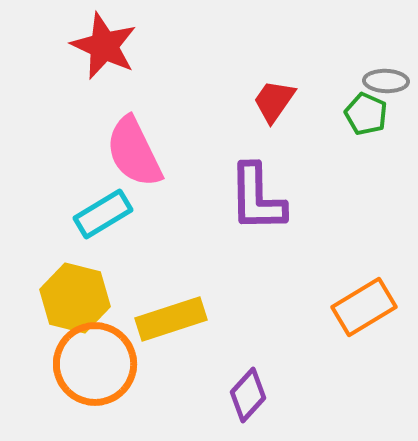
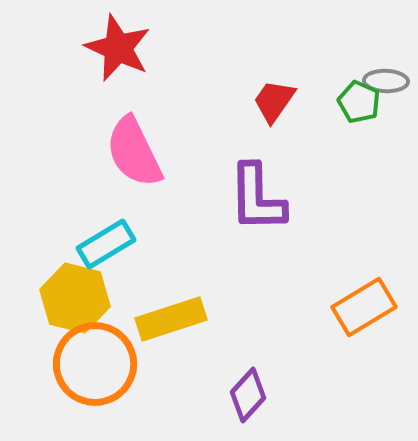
red star: moved 14 px right, 2 px down
green pentagon: moved 7 px left, 12 px up
cyan rectangle: moved 3 px right, 30 px down
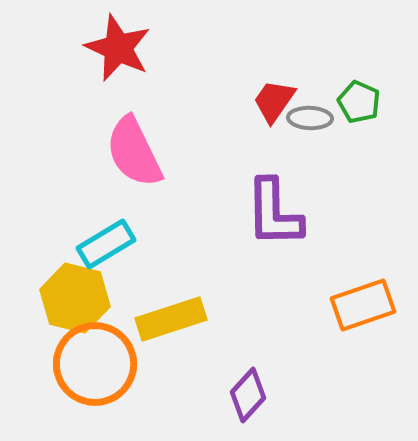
gray ellipse: moved 76 px left, 37 px down
purple L-shape: moved 17 px right, 15 px down
orange rectangle: moved 1 px left, 2 px up; rotated 12 degrees clockwise
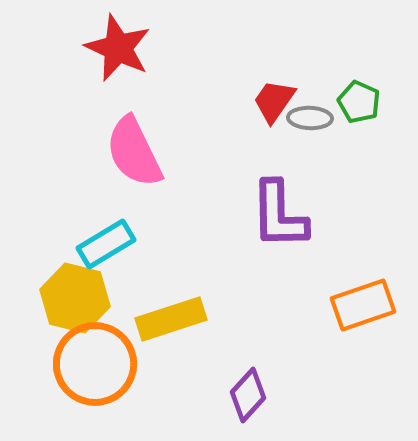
purple L-shape: moved 5 px right, 2 px down
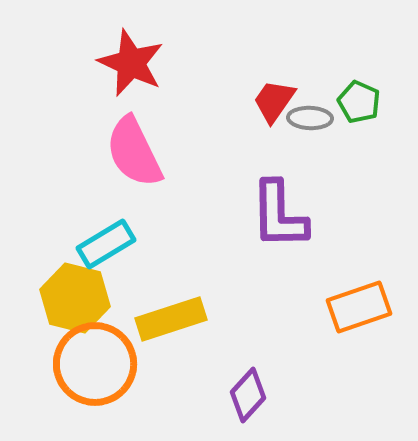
red star: moved 13 px right, 15 px down
orange rectangle: moved 4 px left, 2 px down
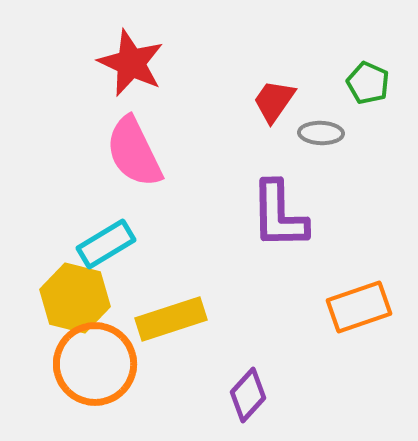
green pentagon: moved 9 px right, 19 px up
gray ellipse: moved 11 px right, 15 px down
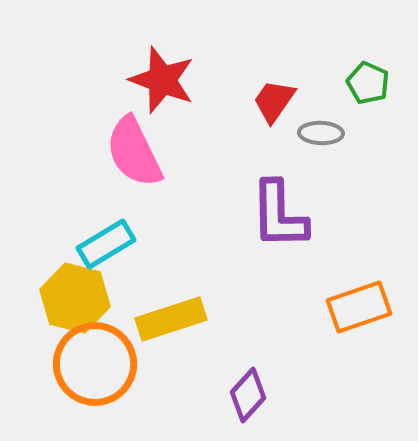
red star: moved 31 px right, 17 px down; rotated 4 degrees counterclockwise
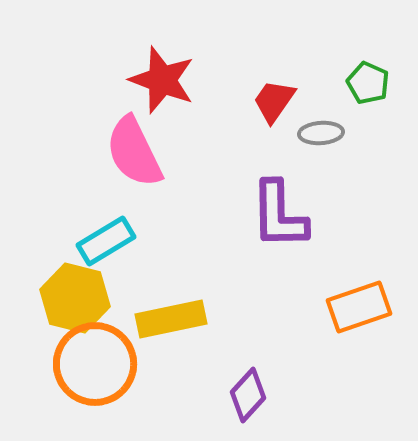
gray ellipse: rotated 6 degrees counterclockwise
cyan rectangle: moved 3 px up
yellow rectangle: rotated 6 degrees clockwise
